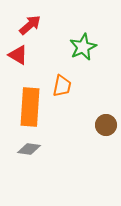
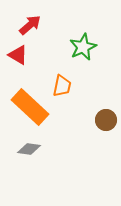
orange rectangle: rotated 51 degrees counterclockwise
brown circle: moved 5 px up
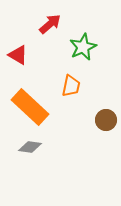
red arrow: moved 20 px right, 1 px up
orange trapezoid: moved 9 px right
gray diamond: moved 1 px right, 2 px up
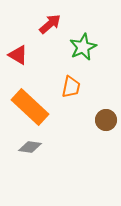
orange trapezoid: moved 1 px down
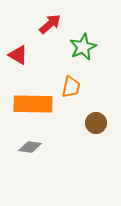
orange rectangle: moved 3 px right, 3 px up; rotated 42 degrees counterclockwise
brown circle: moved 10 px left, 3 px down
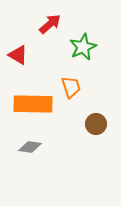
orange trapezoid: rotated 30 degrees counterclockwise
brown circle: moved 1 px down
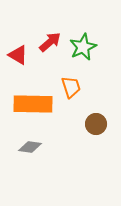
red arrow: moved 18 px down
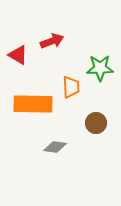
red arrow: moved 2 px right, 1 px up; rotated 20 degrees clockwise
green star: moved 17 px right, 21 px down; rotated 24 degrees clockwise
orange trapezoid: rotated 15 degrees clockwise
brown circle: moved 1 px up
gray diamond: moved 25 px right
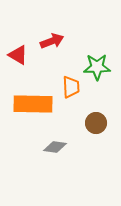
green star: moved 3 px left, 1 px up
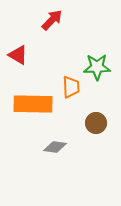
red arrow: moved 21 px up; rotated 25 degrees counterclockwise
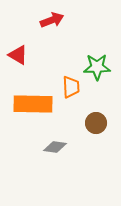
red arrow: rotated 25 degrees clockwise
